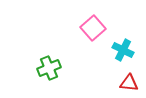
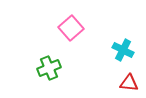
pink square: moved 22 px left
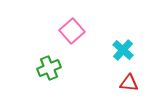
pink square: moved 1 px right, 3 px down
cyan cross: rotated 15 degrees clockwise
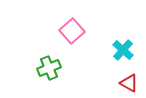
red triangle: rotated 24 degrees clockwise
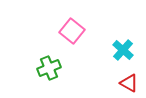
pink square: rotated 10 degrees counterclockwise
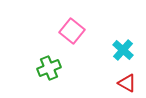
red triangle: moved 2 px left
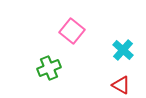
red triangle: moved 6 px left, 2 px down
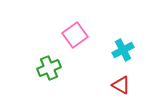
pink square: moved 3 px right, 4 px down; rotated 15 degrees clockwise
cyan cross: rotated 20 degrees clockwise
